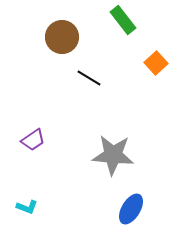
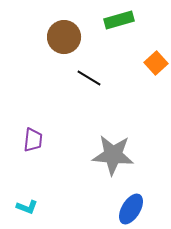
green rectangle: moved 4 px left; rotated 68 degrees counterclockwise
brown circle: moved 2 px right
purple trapezoid: rotated 50 degrees counterclockwise
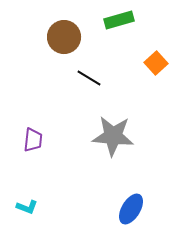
gray star: moved 19 px up
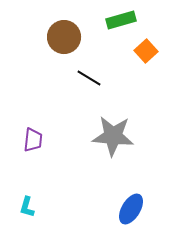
green rectangle: moved 2 px right
orange square: moved 10 px left, 12 px up
cyan L-shape: rotated 85 degrees clockwise
